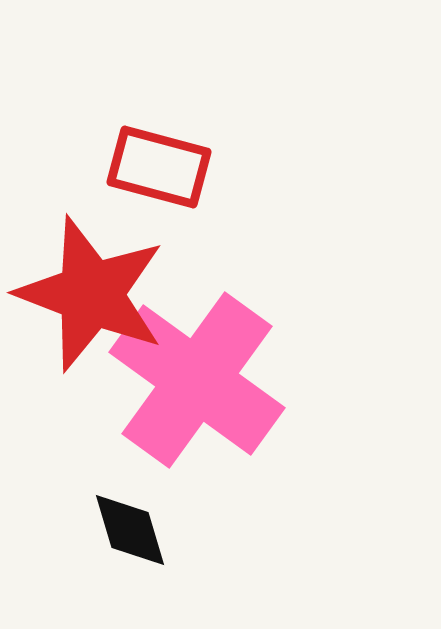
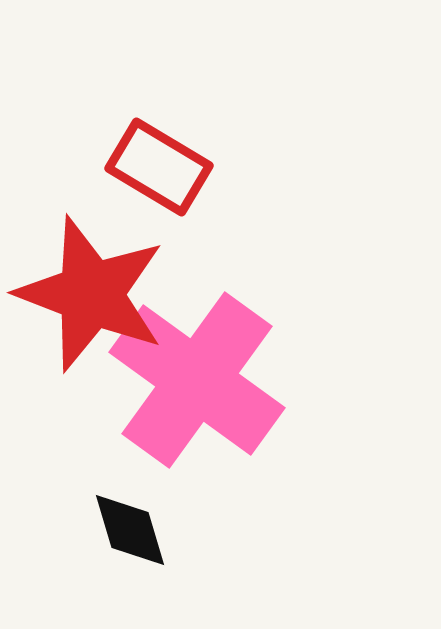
red rectangle: rotated 16 degrees clockwise
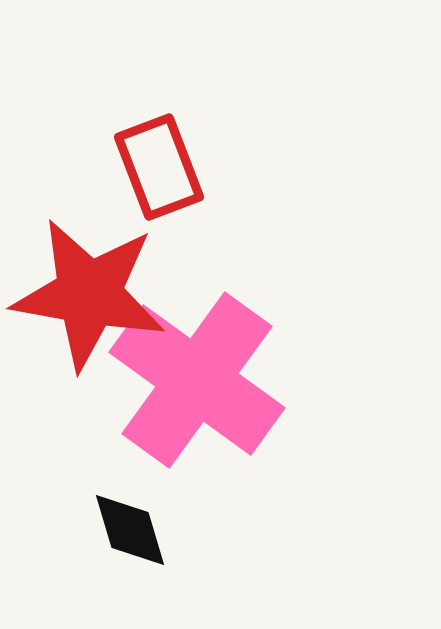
red rectangle: rotated 38 degrees clockwise
red star: moved 2 px left; rotated 11 degrees counterclockwise
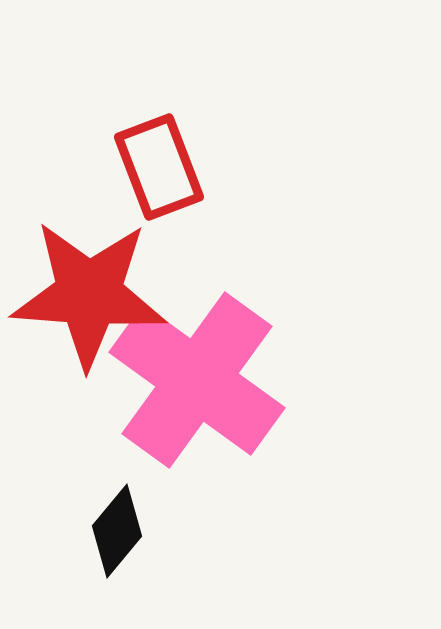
red star: rotated 6 degrees counterclockwise
black diamond: moved 13 px left, 1 px down; rotated 56 degrees clockwise
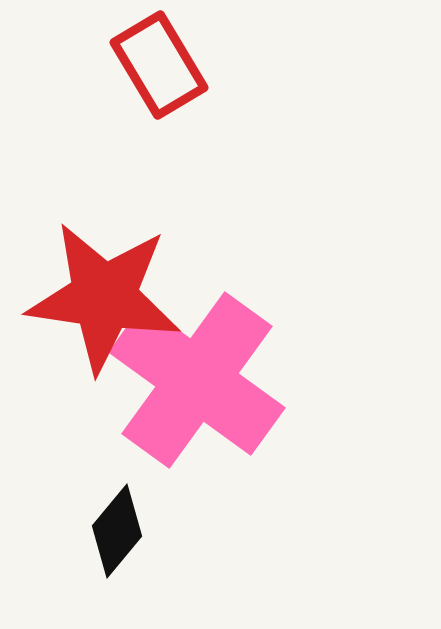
red rectangle: moved 102 px up; rotated 10 degrees counterclockwise
red star: moved 15 px right, 3 px down; rotated 4 degrees clockwise
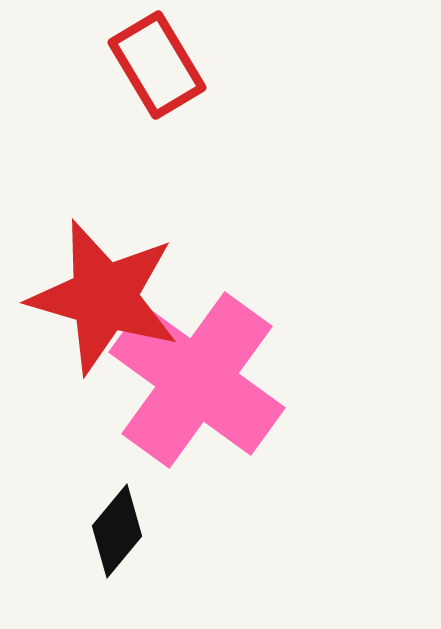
red rectangle: moved 2 px left
red star: rotated 8 degrees clockwise
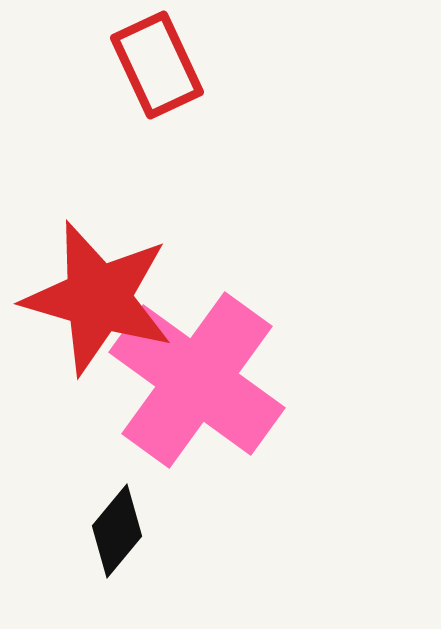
red rectangle: rotated 6 degrees clockwise
red star: moved 6 px left, 1 px down
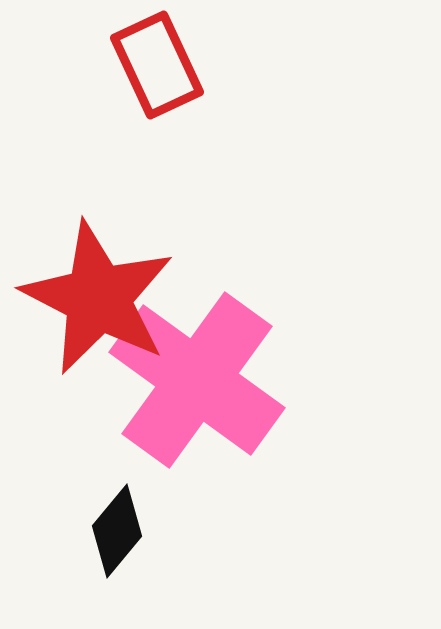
red star: rotated 11 degrees clockwise
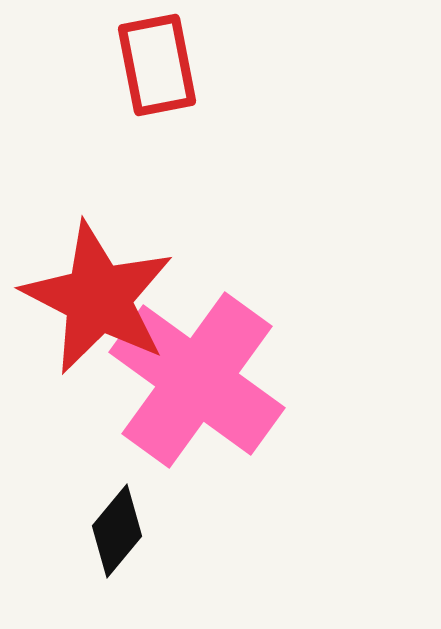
red rectangle: rotated 14 degrees clockwise
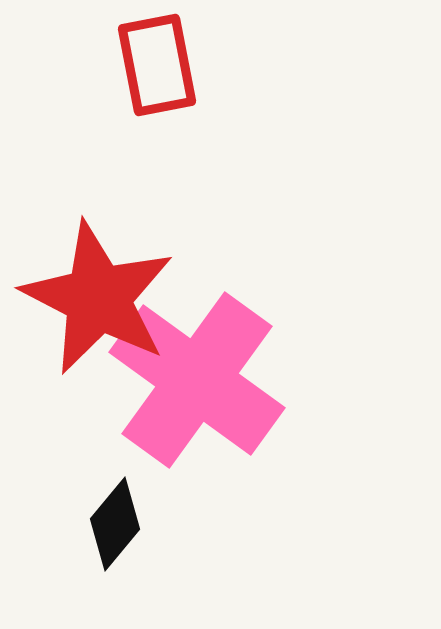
black diamond: moved 2 px left, 7 px up
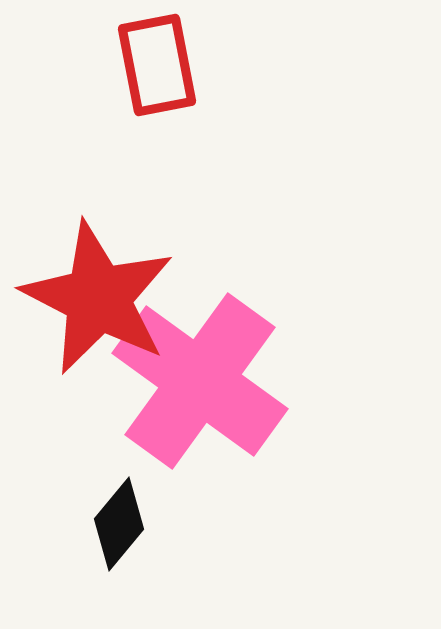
pink cross: moved 3 px right, 1 px down
black diamond: moved 4 px right
